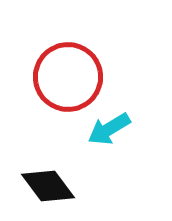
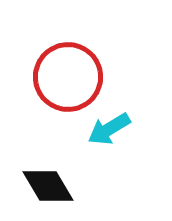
black diamond: rotated 6 degrees clockwise
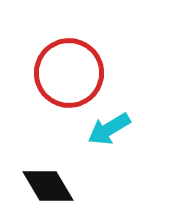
red circle: moved 1 px right, 4 px up
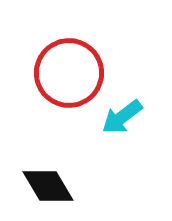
cyan arrow: moved 13 px right, 12 px up; rotated 6 degrees counterclockwise
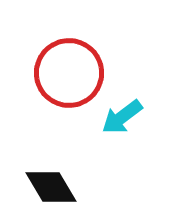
black diamond: moved 3 px right, 1 px down
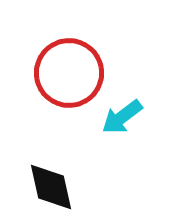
black diamond: rotated 18 degrees clockwise
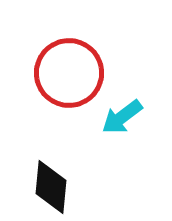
black diamond: rotated 18 degrees clockwise
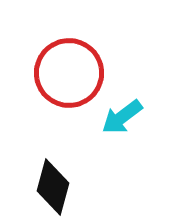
black diamond: moved 2 px right; rotated 10 degrees clockwise
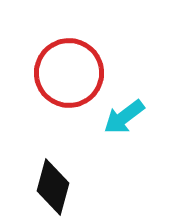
cyan arrow: moved 2 px right
